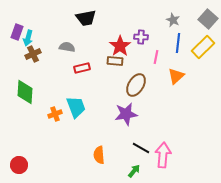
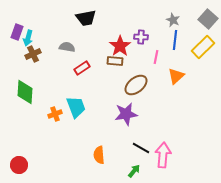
blue line: moved 3 px left, 3 px up
red rectangle: rotated 21 degrees counterclockwise
brown ellipse: rotated 20 degrees clockwise
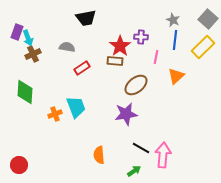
cyan arrow: rotated 35 degrees counterclockwise
green arrow: rotated 16 degrees clockwise
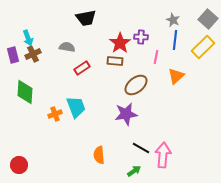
purple rectangle: moved 4 px left, 23 px down; rotated 35 degrees counterclockwise
red star: moved 3 px up
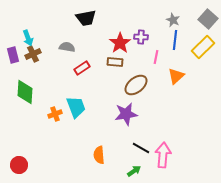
brown rectangle: moved 1 px down
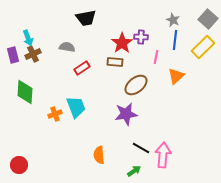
red star: moved 2 px right
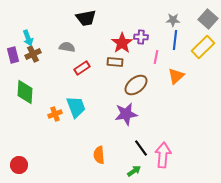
gray star: rotated 24 degrees counterclockwise
black line: rotated 24 degrees clockwise
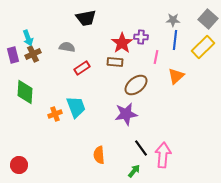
green arrow: rotated 16 degrees counterclockwise
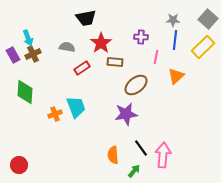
red star: moved 21 px left
purple rectangle: rotated 14 degrees counterclockwise
orange semicircle: moved 14 px right
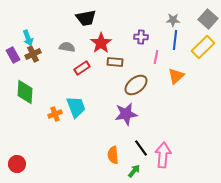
red circle: moved 2 px left, 1 px up
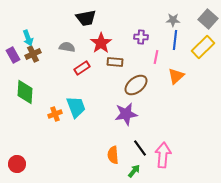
black line: moved 1 px left
